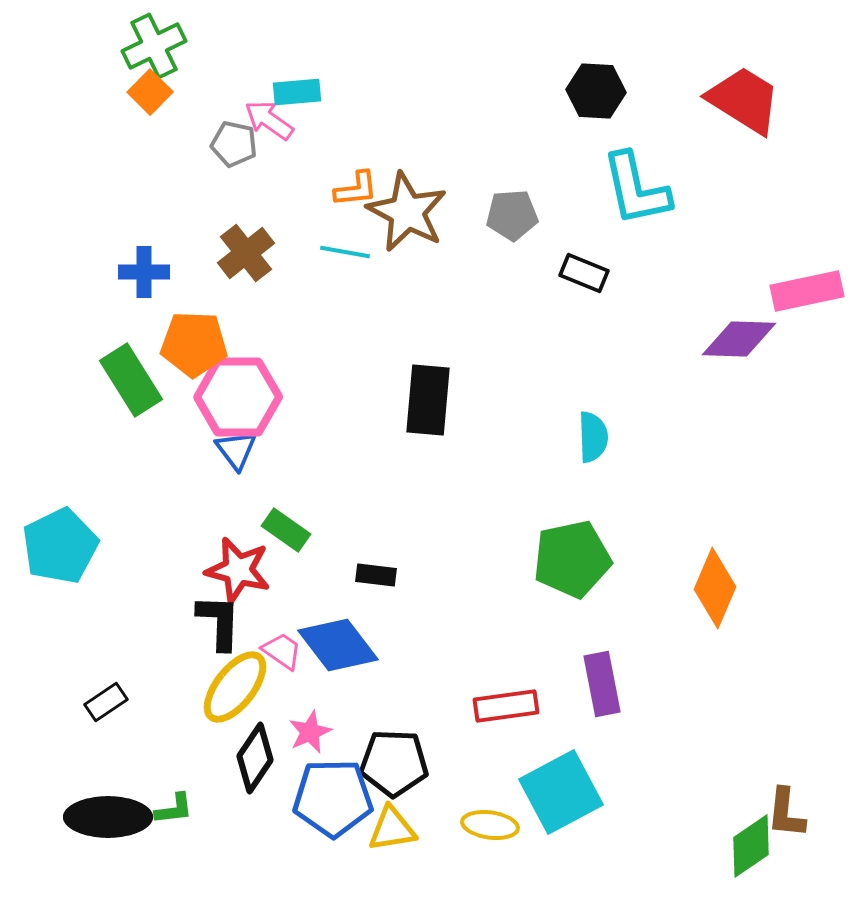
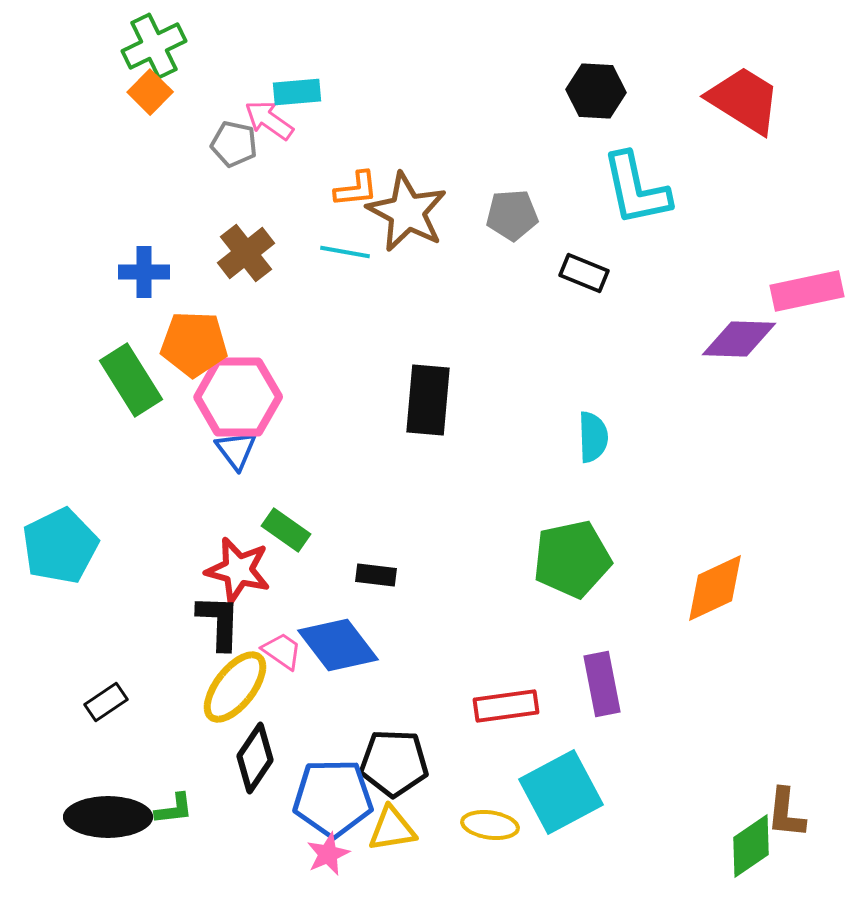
orange diamond at (715, 588): rotated 42 degrees clockwise
pink star at (310, 732): moved 18 px right, 122 px down
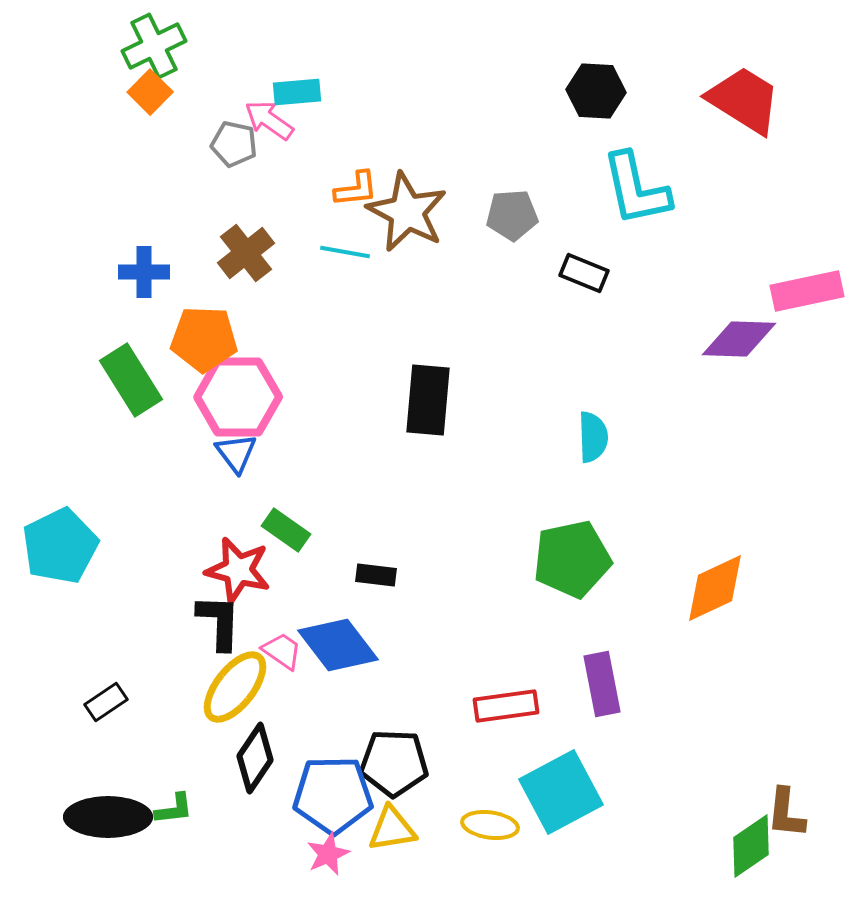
orange pentagon at (194, 344): moved 10 px right, 5 px up
blue triangle at (236, 450): moved 3 px down
blue pentagon at (333, 798): moved 3 px up
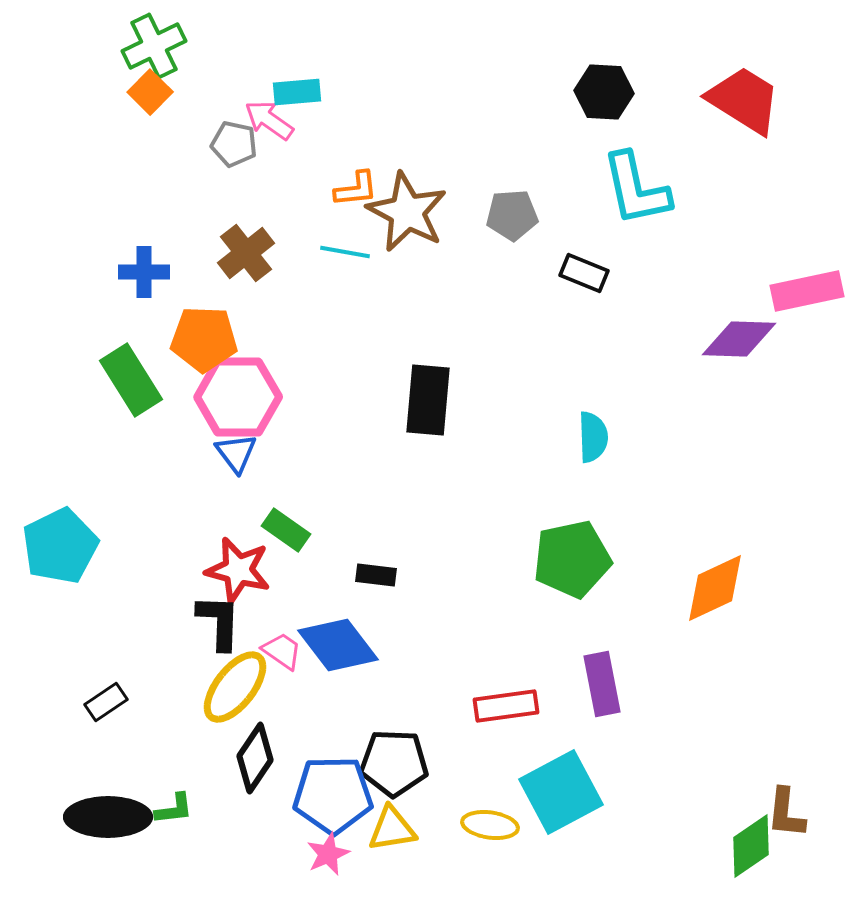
black hexagon at (596, 91): moved 8 px right, 1 px down
